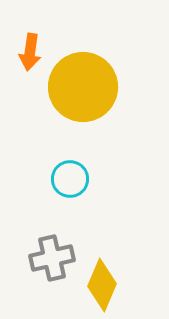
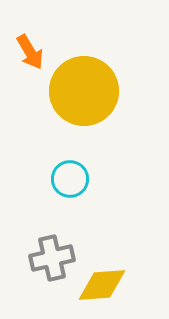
orange arrow: rotated 39 degrees counterclockwise
yellow circle: moved 1 px right, 4 px down
yellow diamond: rotated 63 degrees clockwise
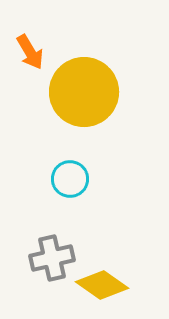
yellow circle: moved 1 px down
yellow diamond: rotated 39 degrees clockwise
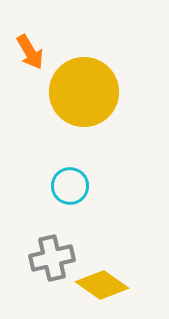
cyan circle: moved 7 px down
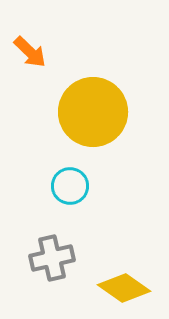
orange arrow: rotated 15 degrees counterclockwise
yellow circle: moved 9 px right, 20 px down
yellow diamond: moved 22 px right, 3 px down
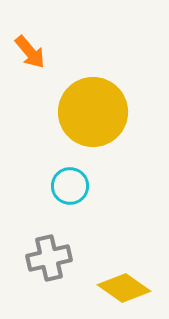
orange arrow: rotated 6 degrees clockwise
gray cross: moved 3 px left
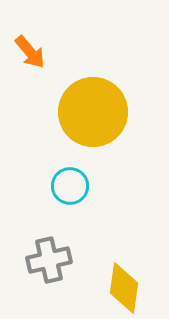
gray cross: moved 2 px down
yellow diamond: rotated 63 degrees clockwise
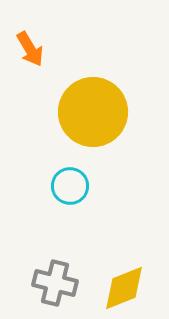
orange arrow: moved 3 px up; rotated 9 degrees clockwise
gray cross: moved 6 px right, 23 px down; rotated 27 degrees clockwise
yellow diamond: rotated 60 degrees clockwise
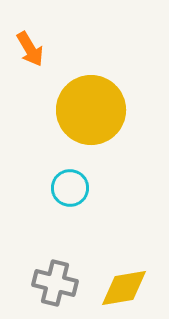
yellow circle: moved 2 px left, 2 px up
cyan circle: moved 2 px down
yellow diamond: rotated 12 degrees clockwise
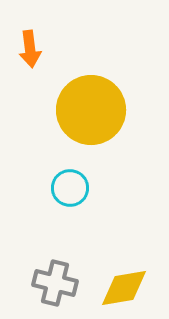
orange arrow: rotated 24 degrees clockwise
